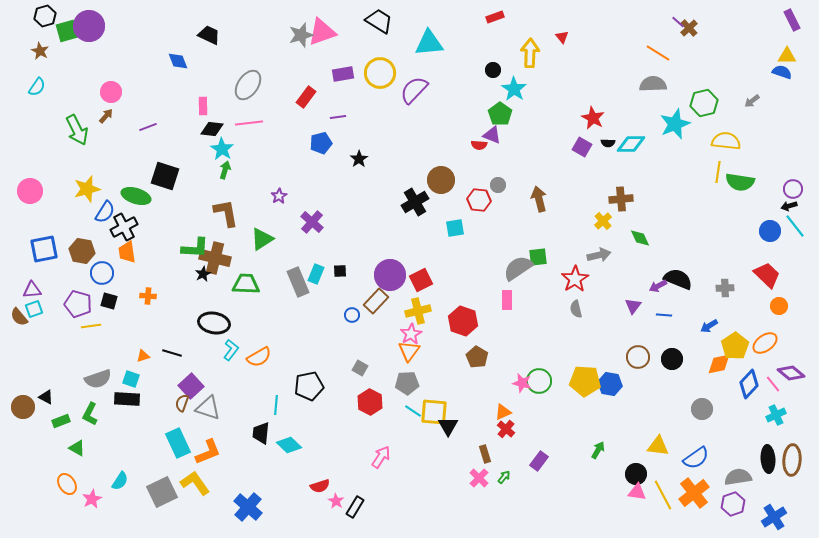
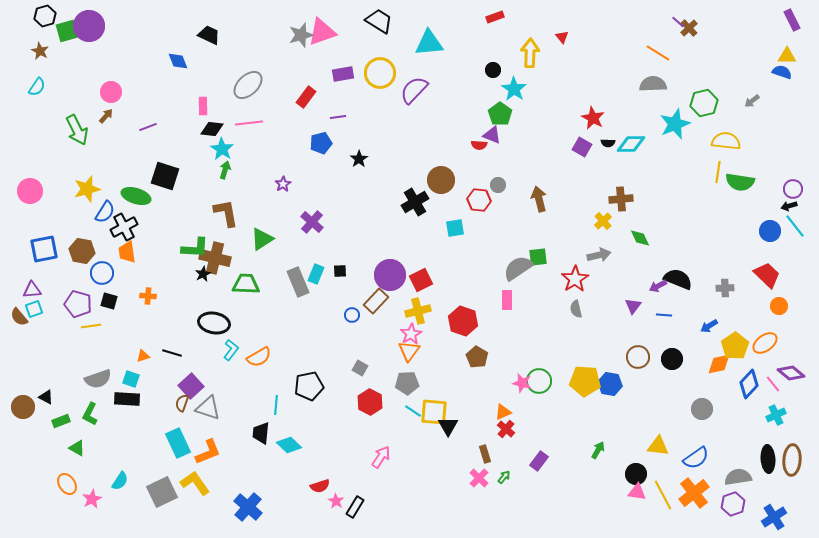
gray ellipse at (248, 85): rotated 12 degrees clockwise
purple star at (279, 196): moved 4 px right, 12 px up
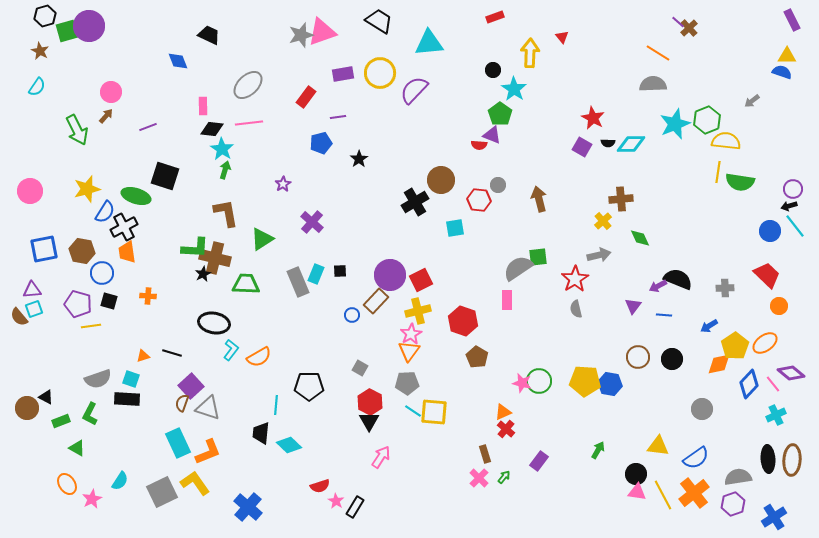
green hexagon at (704, 103): moved 3 px right, 17 px down; rotated 8 degrees counterclockwise
black pentagon at (309, 386): rotated 12 degrees clockwise
brown circle at (23, 407): moved 4 px right, 1 px down
black triangle at (448, 426): moved 79 px left, 5 px up
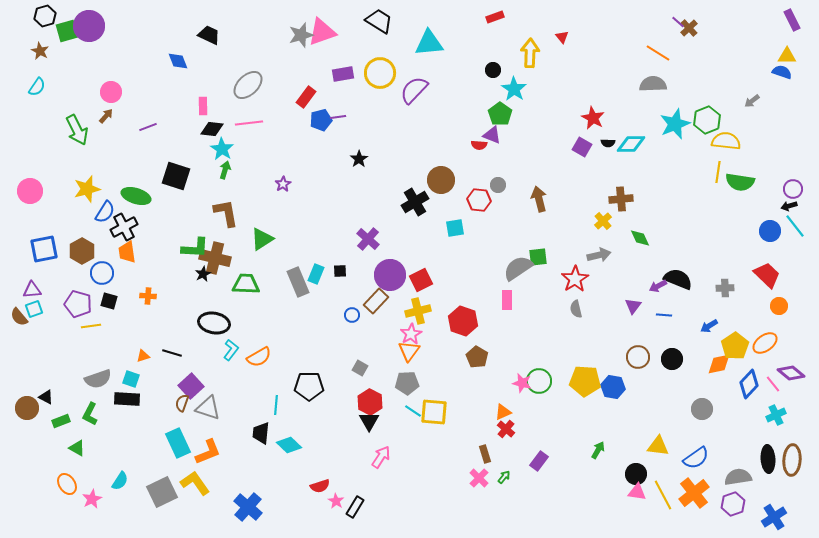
blue pentagon at (321, 143): moved 23 px up
black square at (165, 176): moved 11 px right
purple cross at (312, 222): moved 56 px right, 17 px down
brown hexagon at (82, 251): rotated 20 degrees clockwise
blue hexagon at (610, 384): moved 3 px right, 3 px down
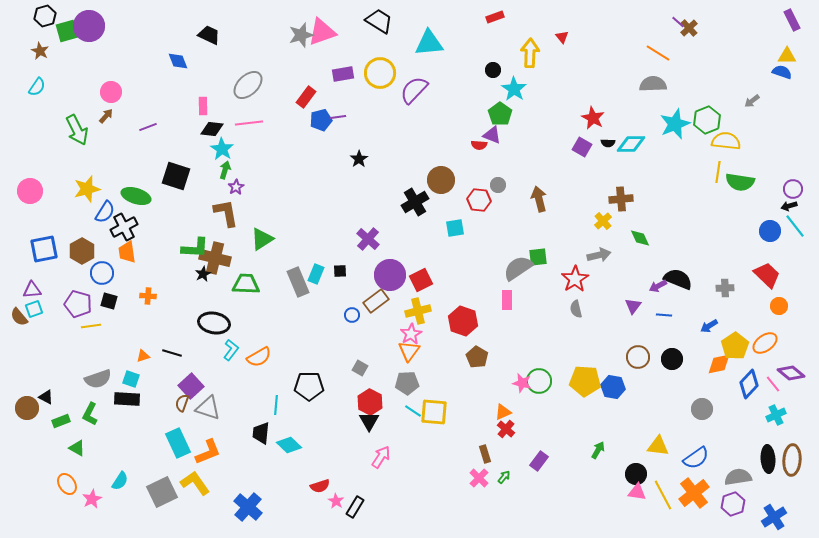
purple star at (283, 184): moved 47 px left, 3 px down
brown rectangle at (376, 301): rotated 10 degrees clockwise
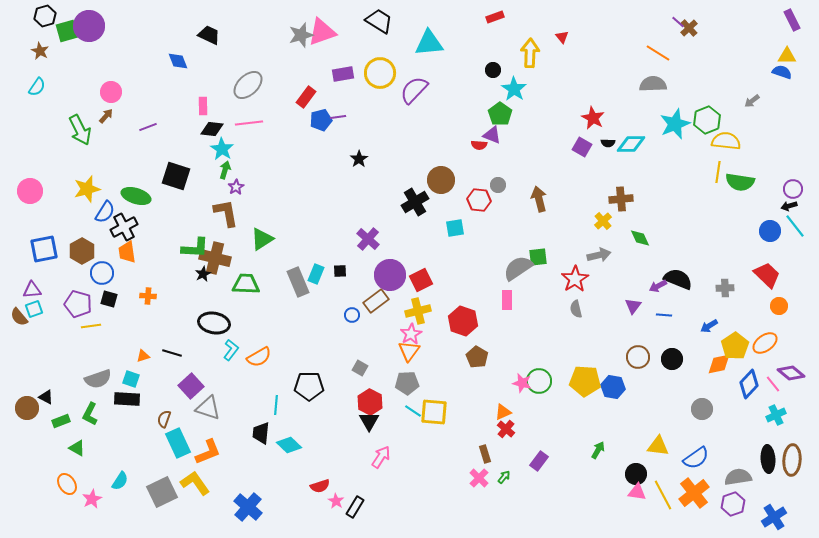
green arrow at (77, 130): moved 3 px right
black square at (109, 301): moved 2 px up
brown semicircle at (182, 403): moved 18 px left, 16 px down
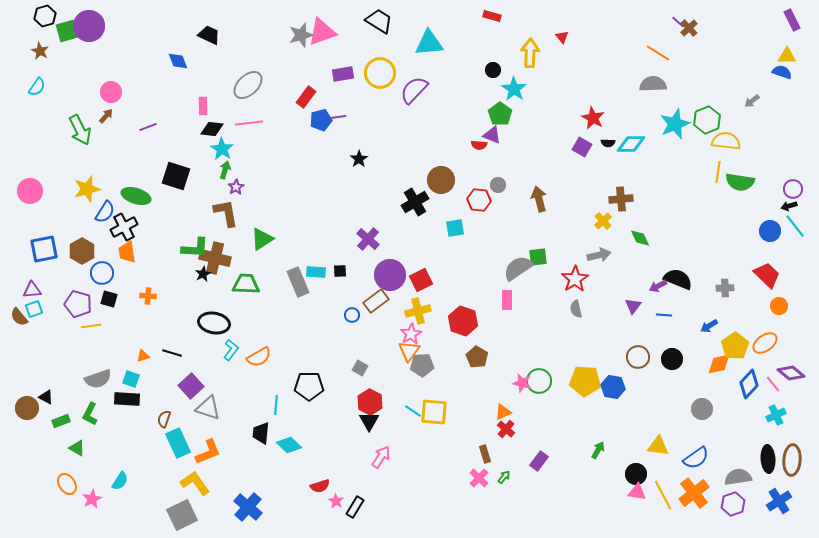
red rectangle at (495, 17): moved 3 px left, 1 px up; rotated 36 degrees clockwise
cyan rectangle at (316, 274): moved 2 px up; rotated 72 degrees clockwise
gray pentagon at (407, 383): moved 15 px right, 18 px up
gray square at (162, 492): moved 20 px right, 23 px down
blue cross at (774, 517): moved 5 px right, 16 px up
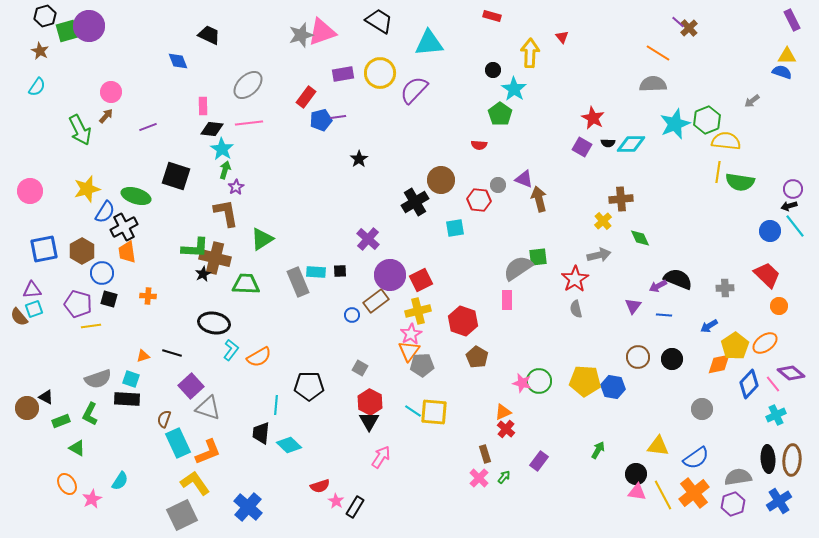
purple triangle at (492, 135): moved 32 px right, 44 px down
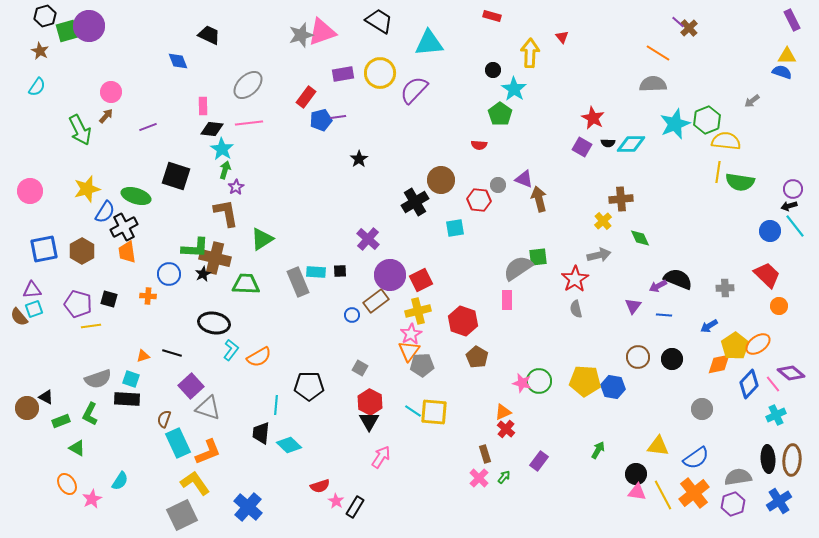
blue circle at (102, 273): moved 67 px right, 1 px down
orange ellipse at (765, 343): moved 7 px left, 1 px down
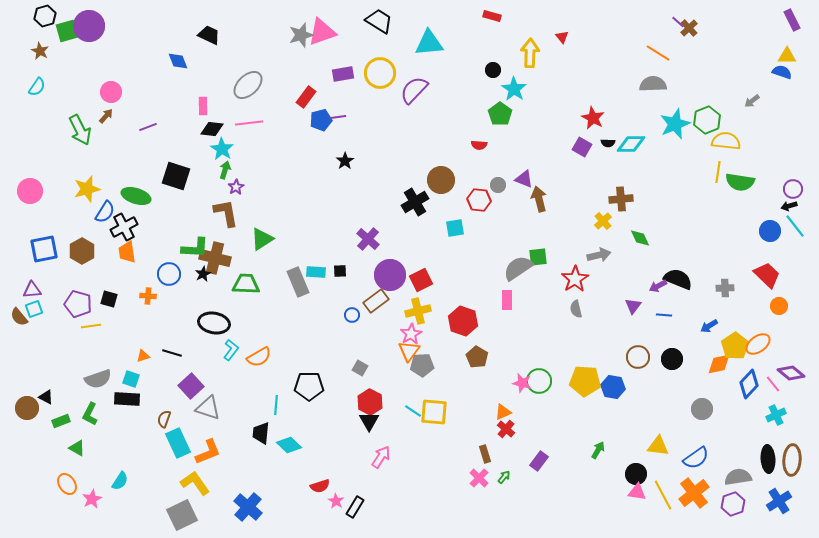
black star at (359, 159): moved 14 px left, 2 px down
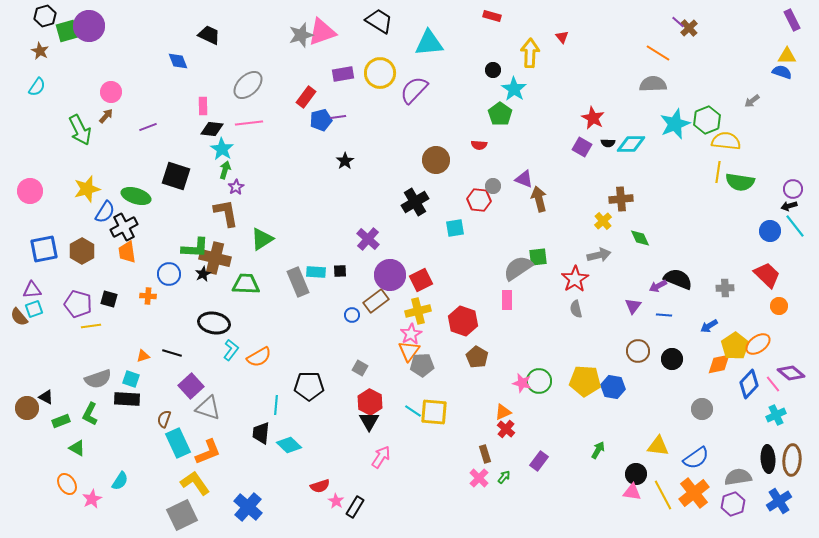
brown circle at (441, 180): moved 5 px left, 20 px up
gray circle at (498, 185): moved 5 px left, 1 px down
brown circle at (638, 357): moved 6 px up
pink triangle at (637, 492): moved 5 px left
